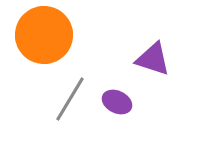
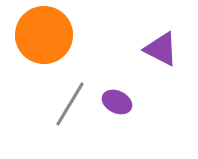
purple triangle: moved 8 px right, 10 px up; rotated 9 degrees clockwise
gray line: moved 5 px down
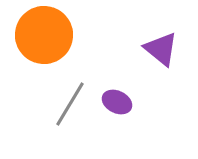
purple triangle: rotated 12 degrees clockwise
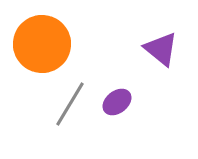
orange circle: moved 2 px left, 9 px down
purple ellipse: rotated 64 degrees counterclockwise
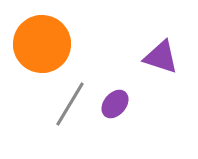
purple triangle: moved 8 px down; rotated 21 degrees counterclockwise
purple ellipse: moved 2 px left, 2 px down; rotated 12 degrees counterclockwise
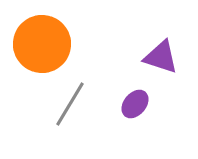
purple ellipse: moved 20 px right
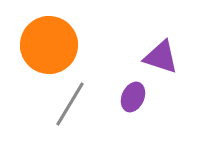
orange circle: moved 7 px right, 1 px down
purple ellipse: moved 2 px left, 7 px up; rotated 16 degrees counterclockwise
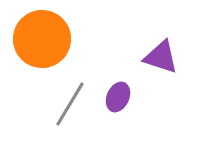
orange circle: moved 7 px left, 6 px up
purple ellipse: moved 15 px left
